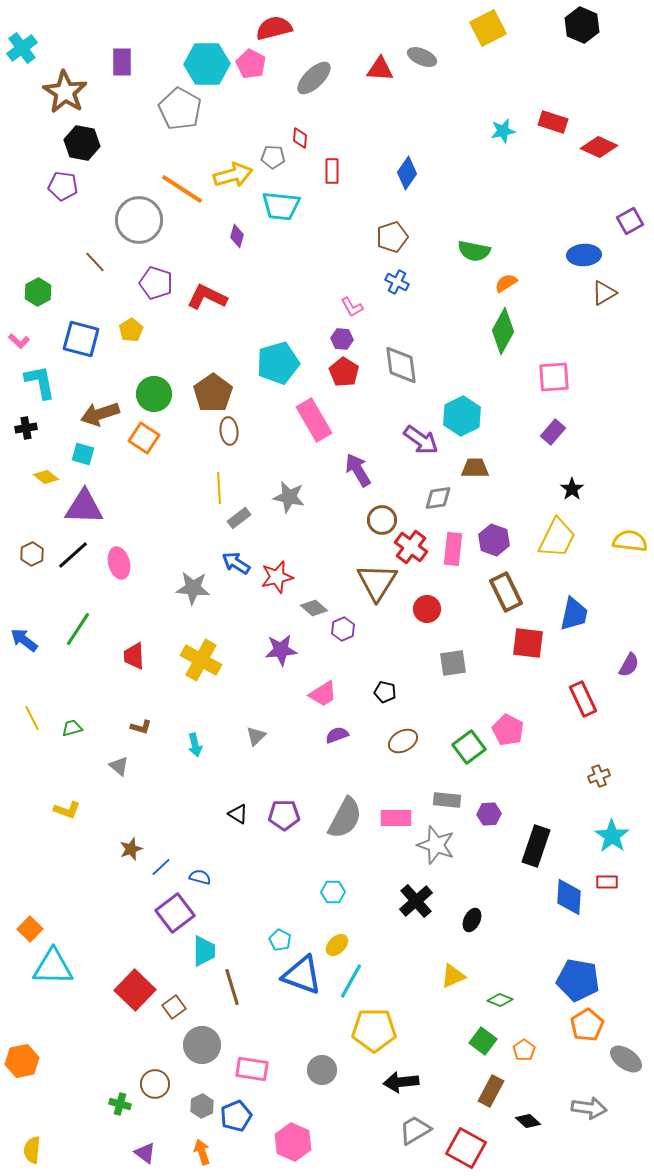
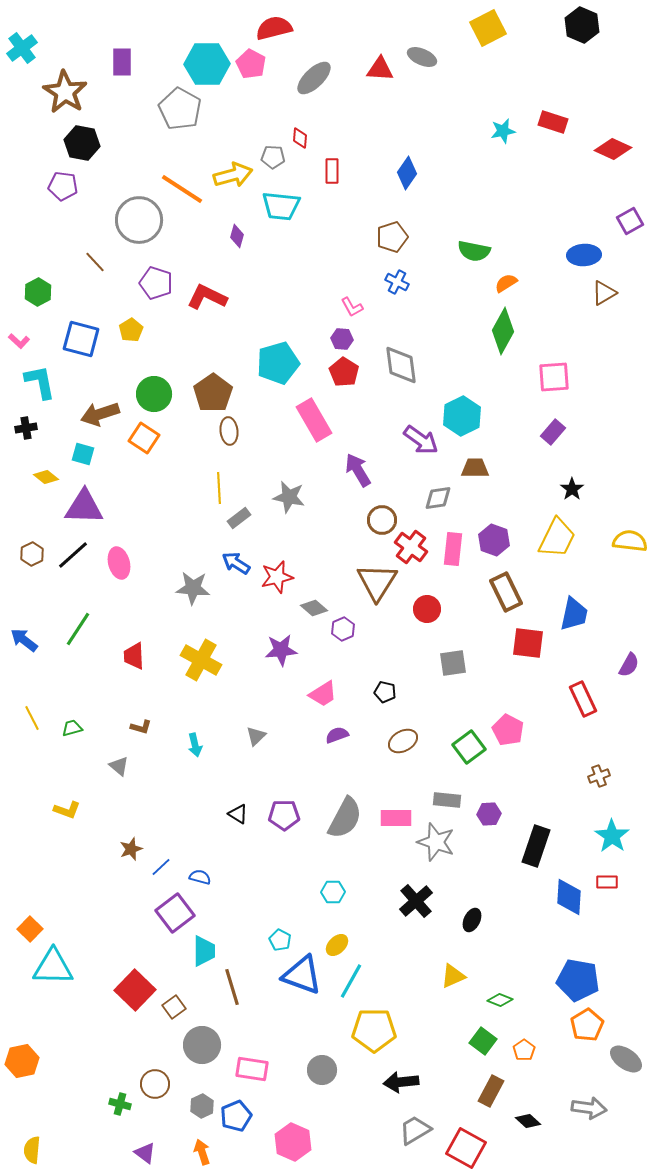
red diamond at (599, 147): moved 14 px right, 2 px down
gray star at (436, 845): moved 3 px up
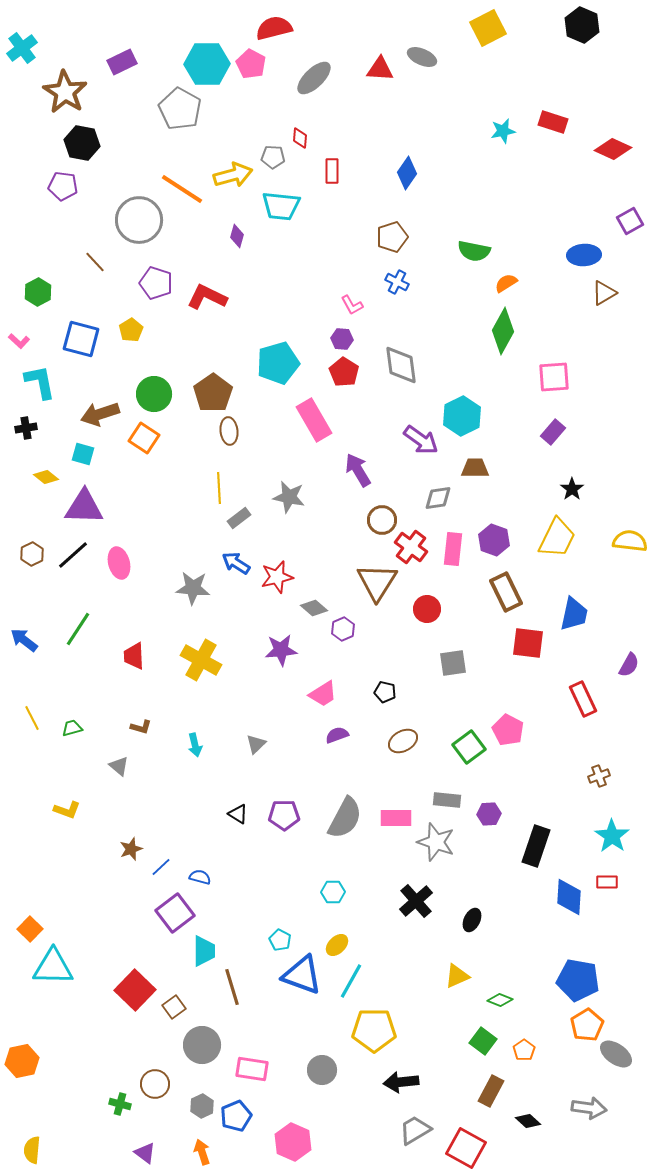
purple rectangle at (122, 62): rotated 64 degrees clockwise
pink L-shape at (352, 307): moved 2 px up
gray triangle at (256, 736): moved 8 px down
yellow triangle at (453, 976): moved 4 px right
gray ellipse at (626, 1059): moved 10 px left, 5 px up
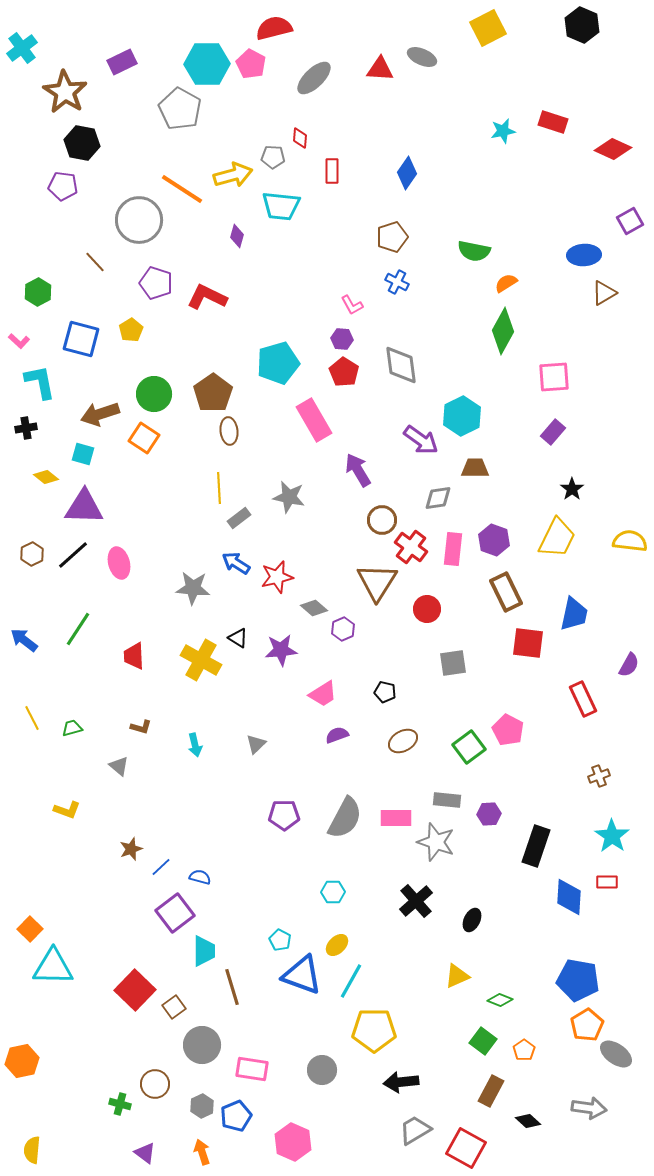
black triangle at (238, 814): moved 176 px up
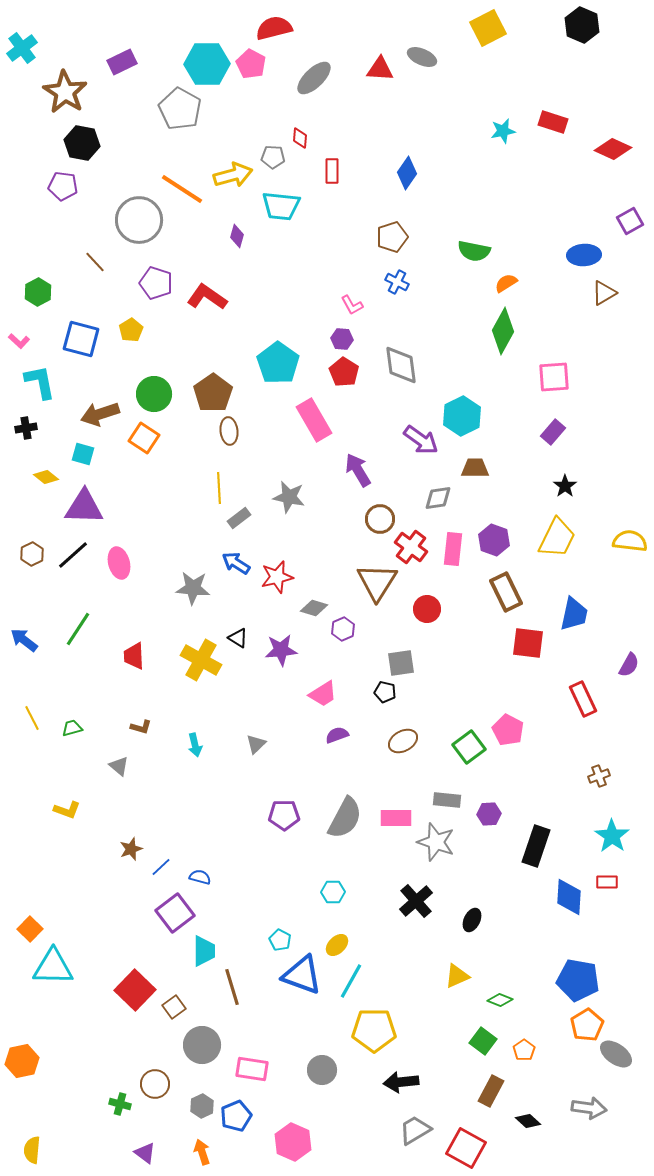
red L-shape at (207, 297): rotated 9 degrees clockwise
cyan pentagon at (278, 363): rotated 21 degrees counterclockwise
black star at (572, 489): moved 7 px left, 3 px up
brown circle at (382, 520): moved 2 px left, 1 px up
gray diamond at (314, 608): rotated 24 degrees counterclockwise
gray square at (453, 663): moved 52 px left
